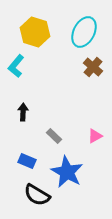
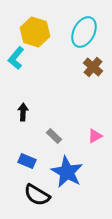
cyan L-shape: moved 8 px up
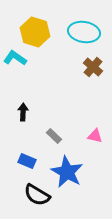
cyan ellipse: rotated 72 degrees clockwise
cyan L-shape: moved 1 px left; rotated 85 degrees clockwise
pink triangle: rotated 42 degrees clockwise
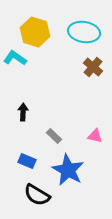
blue star: moved 1 px right, 2 px up
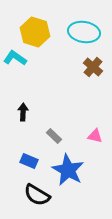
blue rectangle: moved 2 px right
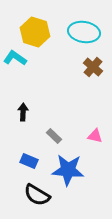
blue star: rotated 24 degrees counterclockwise
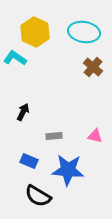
yellow hexagon: rotated 8 degrees clockwise
black arrow: rotated 24 degrees clockwise
gray rectangle: rotated 49 degrees counterclockwise
black semicircle: moved 1 px right, 1 px down
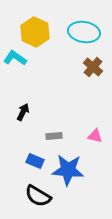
blue rectangle: moved 6 px right
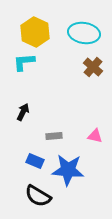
cyan ellipse: moved 1 px down
cyan L-shape: moved 9 px right, 4 px down; rotated 40 degrees counterclockwise
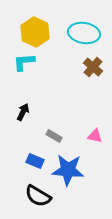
gray rectangle: rotated 35 degrees clockwise
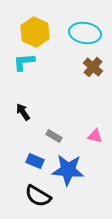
cyan ellipse: moved 1 px right
black arrow: rotated 60 degrees counterclockwise
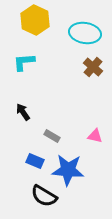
yellow hexagon: moved 12 px up
gray rectangle: moved 2 px left
black semicircle: moved 6 px right
